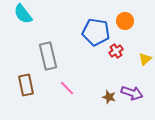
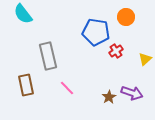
orange circle: moved 1 px right, 4 px up
brown star: rotated 24 degrees clockwise
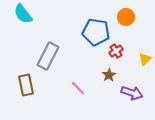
gray rectangle: rotated 40 degrees clockwise
pink line: moved 11 px right
brown star: moved 22 px up
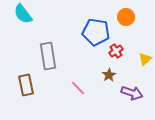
gray rectangle: rotated 36 degrees counterclockwise
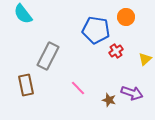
blue pentagon: moved 2 px up
gray rectangle: rotated 36 degrees clockwise
brown star: moved 25 px down; rotated 24 degrees counterclockwise
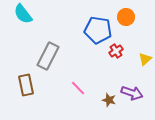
blue pentagon: moved 2 px right
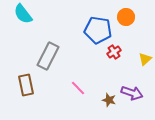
red cross: moved 2 px left, 1 px down
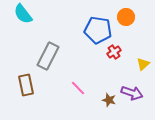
yellow triangle: moved 2 px left, 5 px down
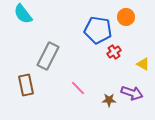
yellow triangle: rotated 48 degrees counterclockwise
brown star: rotated 16 degrees counterclockwise
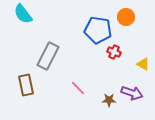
red cross: rotated 32 degrees counterclockwise
